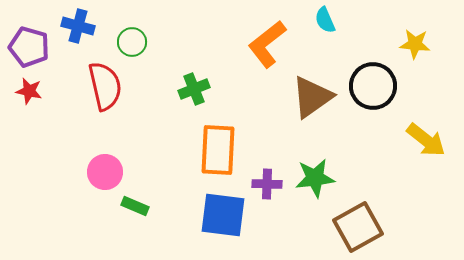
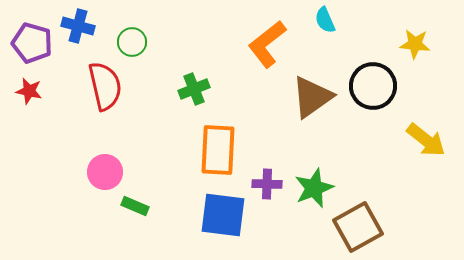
purple pentagon: moved 3 px right, 4 px up
green star: moved 1 px left, 10 px down; rotated 15 degrees counterclockwise
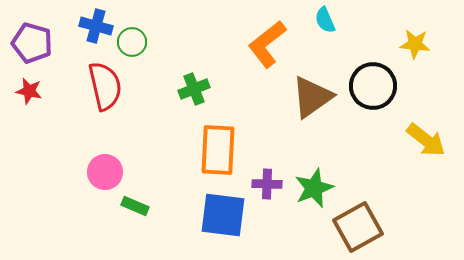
blue cross: moved 18 px right
